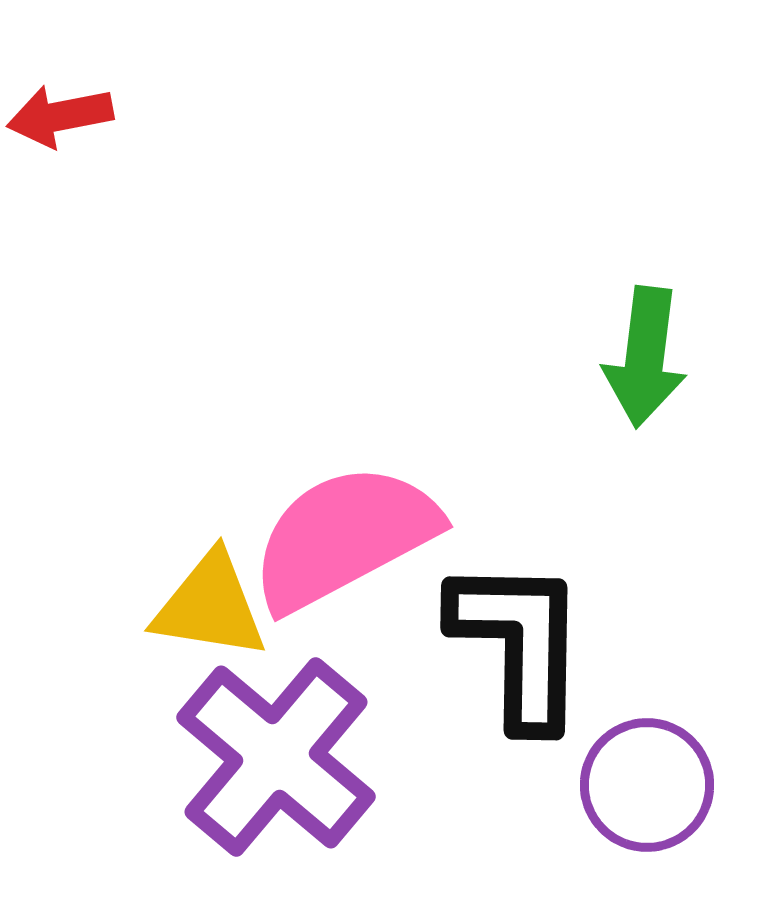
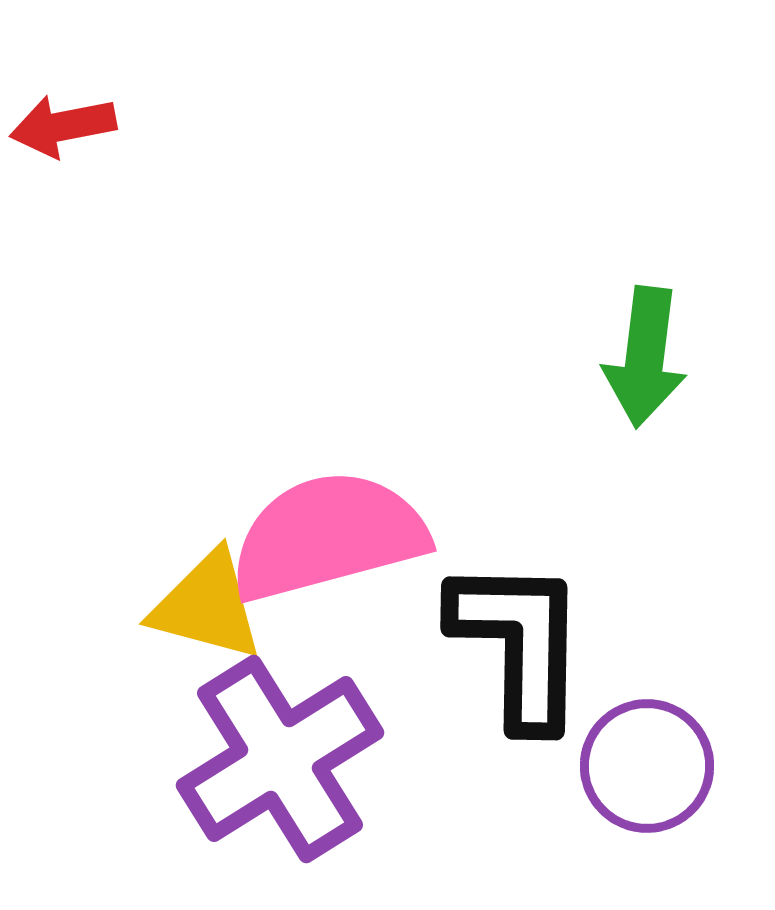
red arrow: moved 3 px right, 10 px down
pink semicircle: moved 16 px left, 1 px up; rotated 13 degrees clockwise
yellow triangle: moved 3 px left; rotated 6 degrees clockwise
purple cross: moved 4 px right, 2 px down; rotated 18 degrees clockwise
purple circle: moved 19 px up
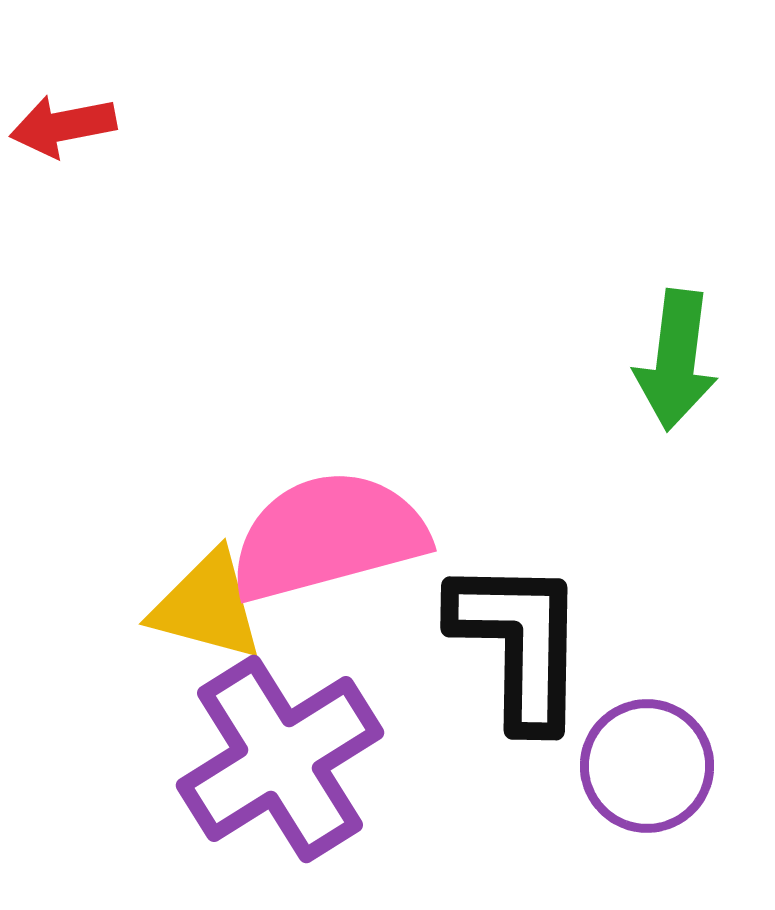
green arrow: moved 31 px right, 3 px down
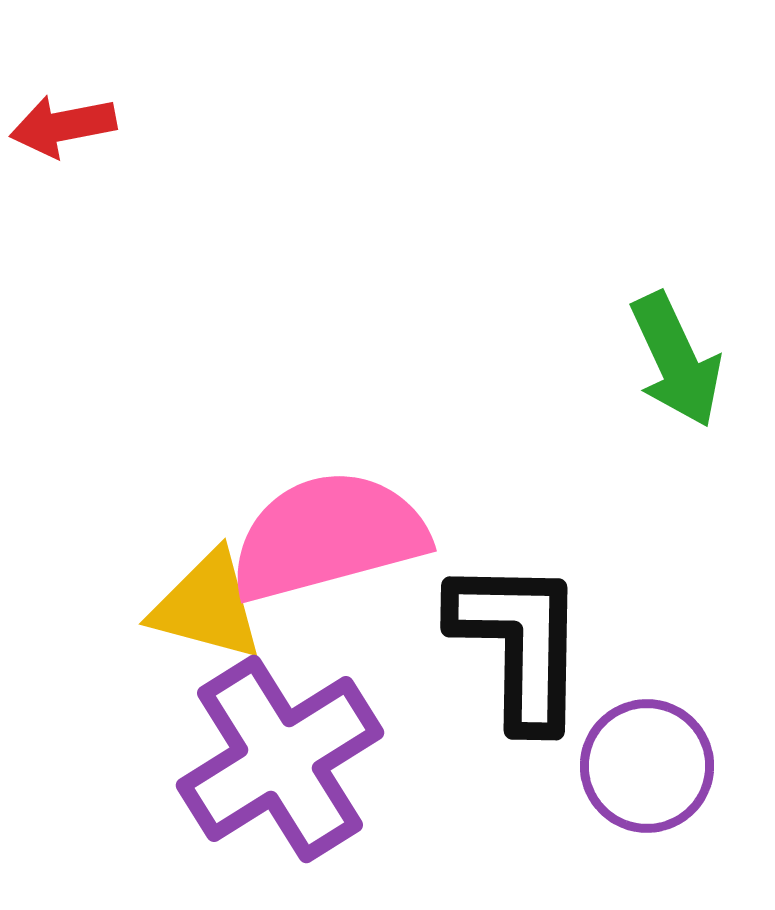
green arrow: rotated 32 degrees counterclockwise
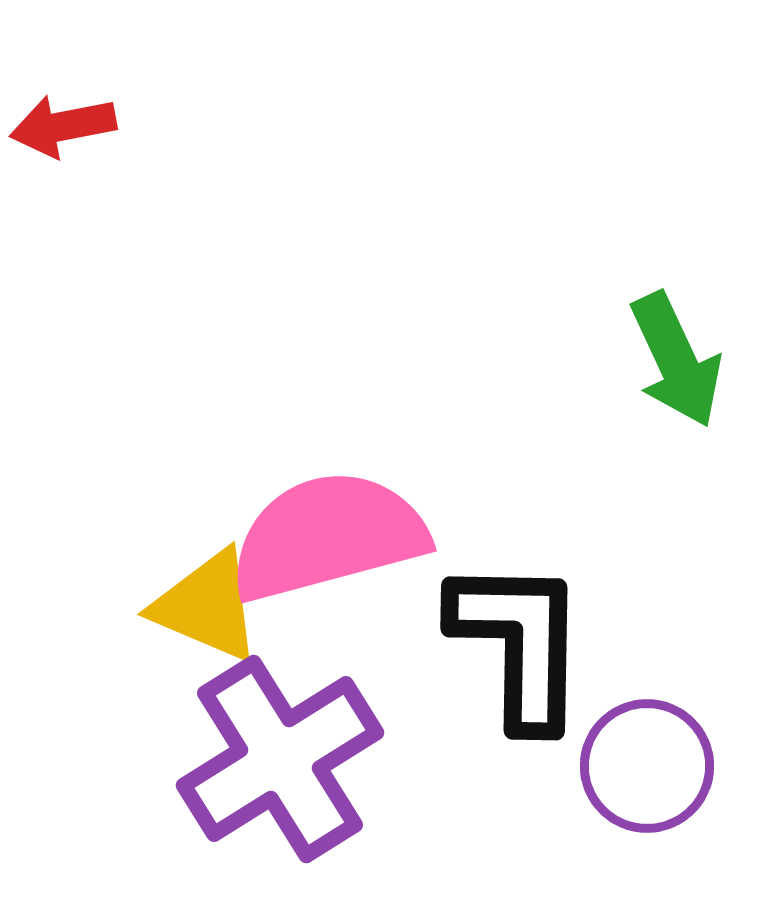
yellow triangle: rotated 8 degrees clockwise
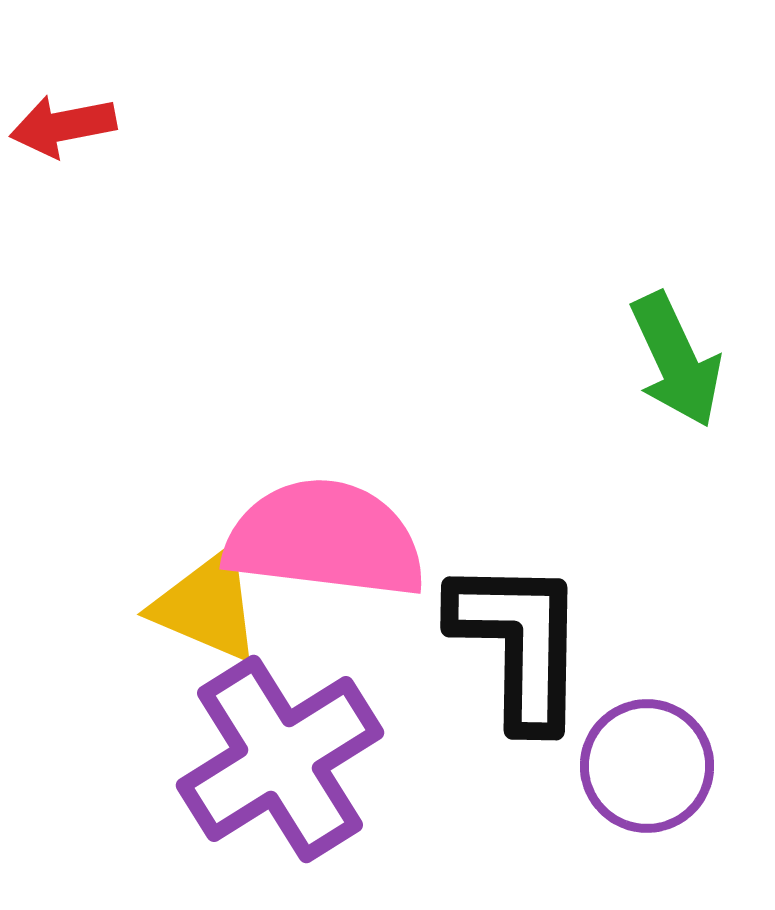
pink semicircle: moved 3 px left, 3 px down; rotated 22 degrees clockwise
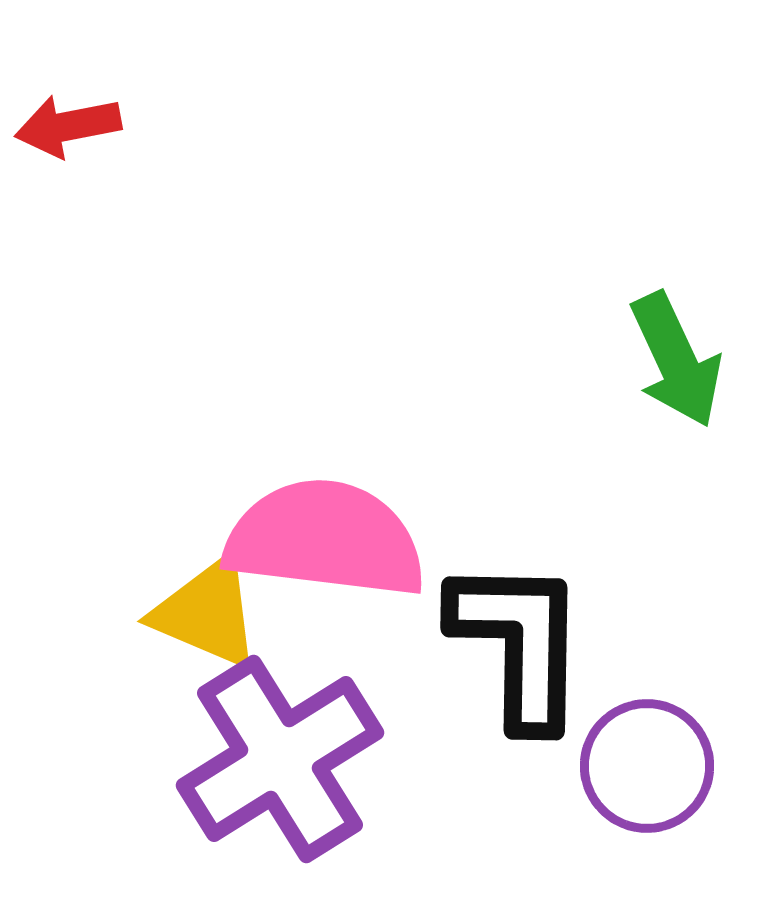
red arrow: moved 5 px right
yellow triangle: moved 7 px down
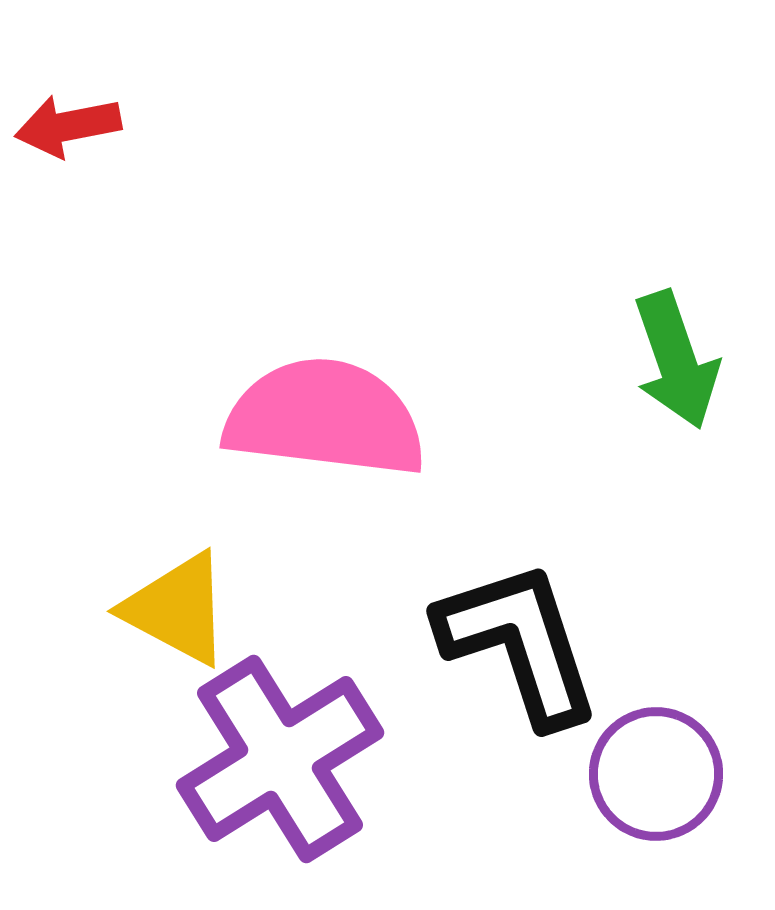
green arrow: rotated 6 degrees clockwise
pink semicircle: moved 121 px up
yellow triangle: moved 30 px left, 4 px up; rotated 5 degrees clockwise
black L-shape: rotated 19 degrees counterclockwise
purple circle: moved 9 px right, 8 px down
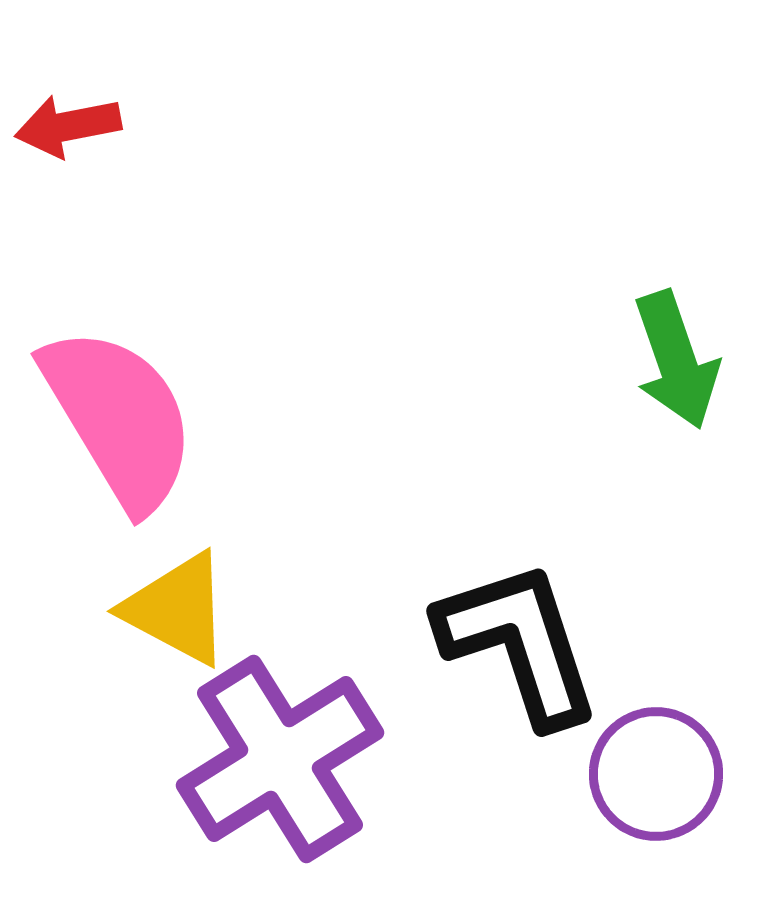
pink semicircle: moved 206 px left; rotated 52 degrees clockwise
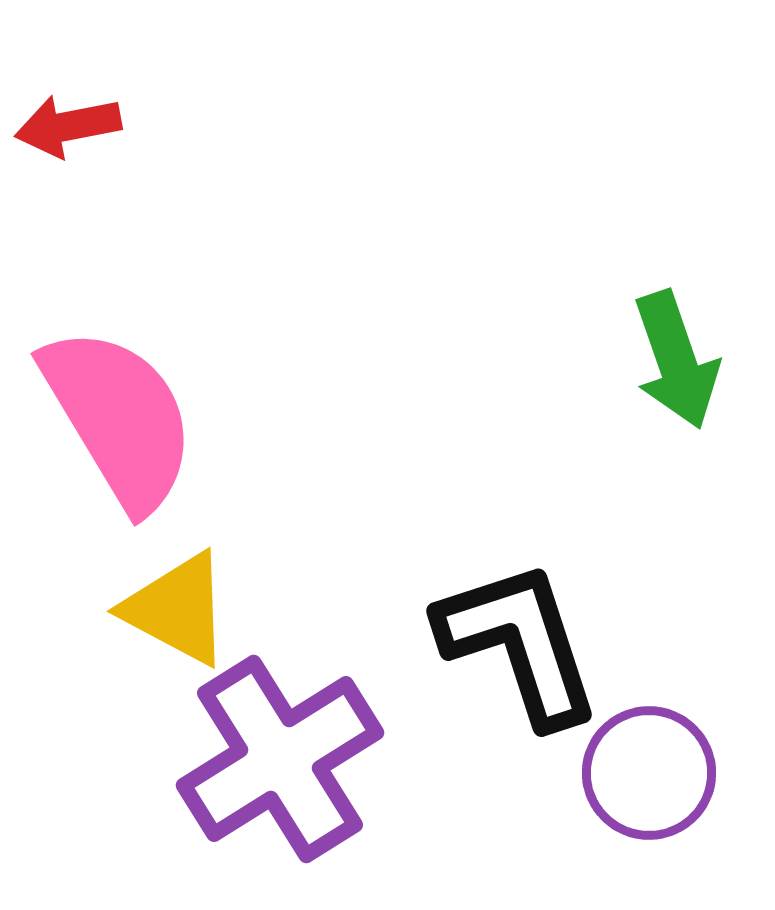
purple circle: moved 7 px left, 1 px up
